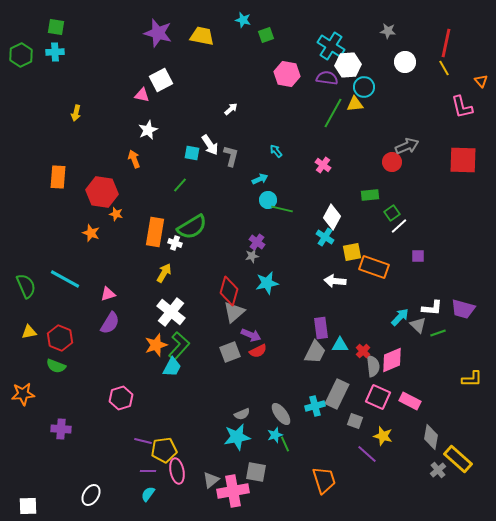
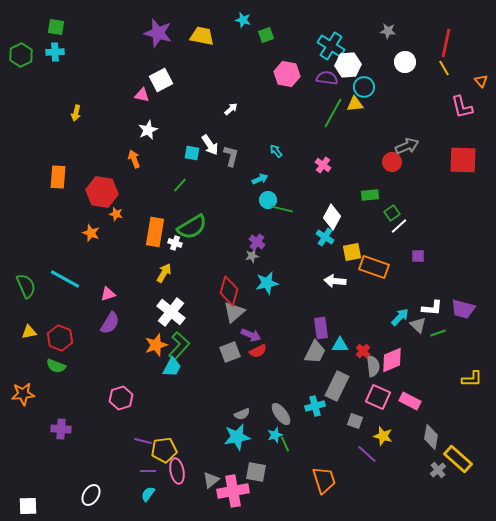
gray rectangle at (337, 394): moved 8 px up
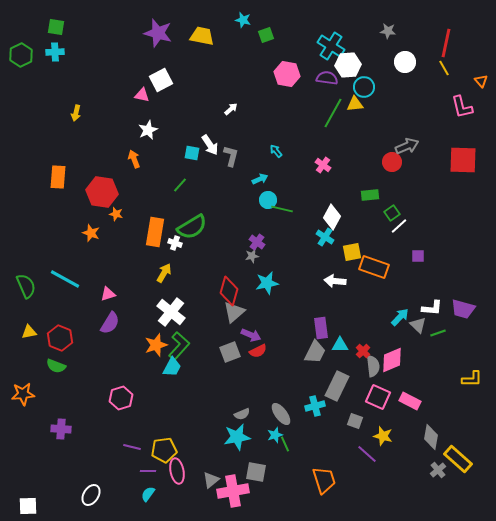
purple line at (143, 441): moved 11 px left, 6 px down
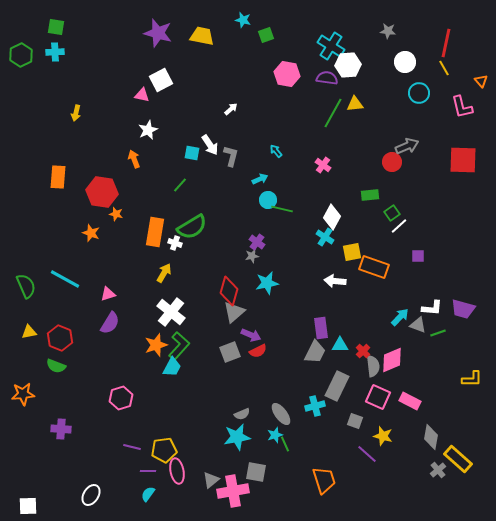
cyan circle at (364, 87): moved 55 px right, 6 px down
gray triangle at (418, 325): rotated 24 degrees counterclockwise
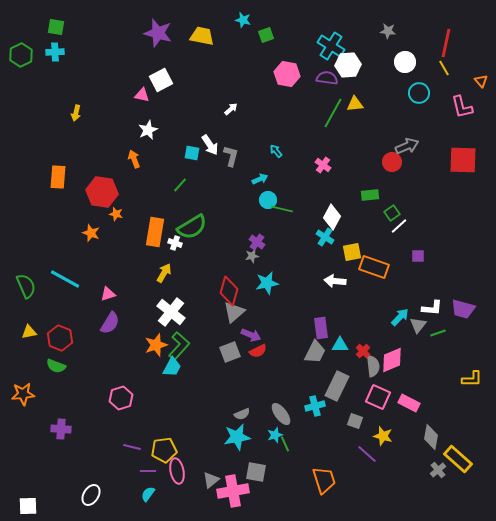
gray triangle at (418, 325): rotated 48 degrees clockwise
pink rectangle at (410, 401): moved 1 px left, 2 px down
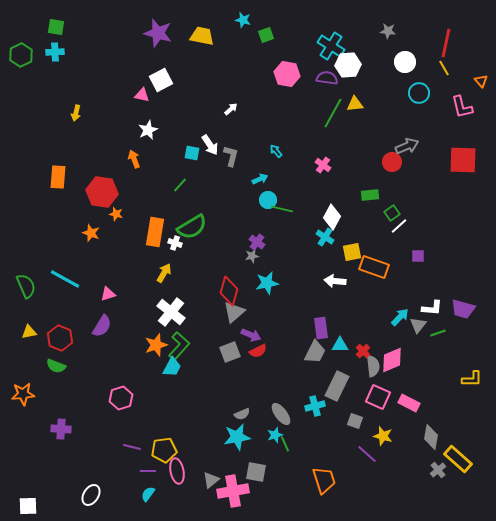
purple semicircle at (110, 323): moved 8 px left, 3 px down
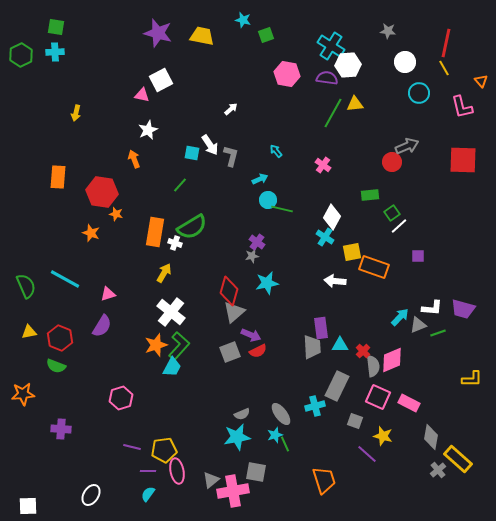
gray triangle at (418, 325): rotated 30 degrees clockwise
gray trapezoid at (315, 352): moved 3 px left, 5 px up; rotated 30 degrees counterclockwise
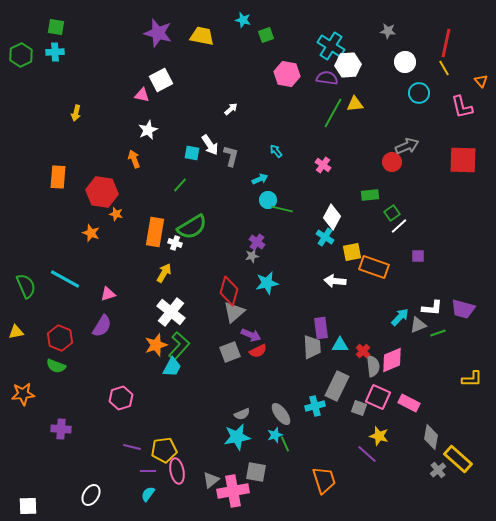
yellow triangle at (29, 332): moved 13 px left
gray square at (355, 421): moved 4 px right, 13 px up
yellow star at (383, 436): moved 4 px left
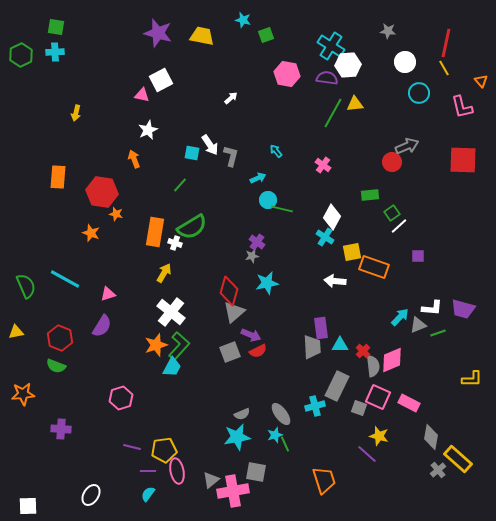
white arrow at (231, 109): moved 11 px up
cyan arrow at (260, 179): moved 2 px left, 1 px up
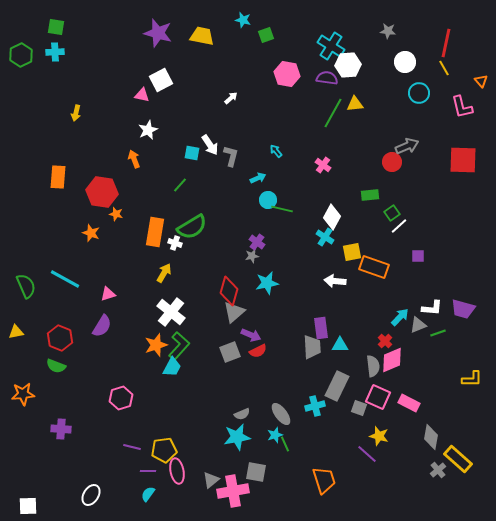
red cross at (363, 351): moved 22 px right, 10 px up
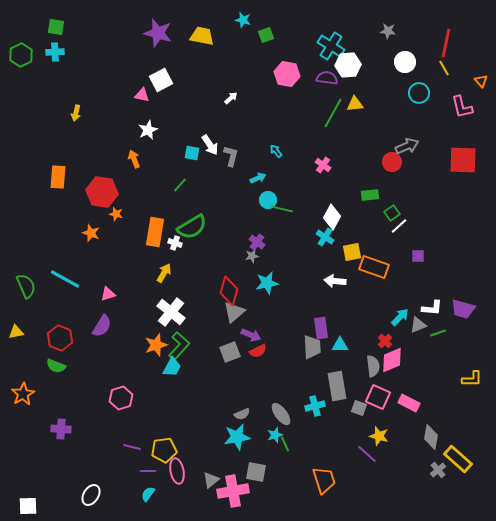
gray rectangle at (337, 386): rotated 36 degrees counterclockwise
orange star at (23, 394): rotated 25 degrees counterclockwise
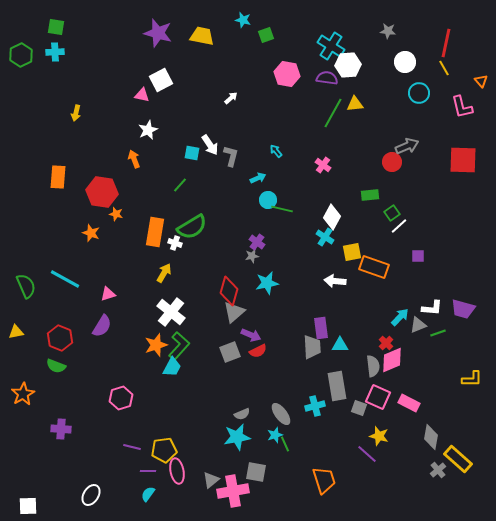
red cross at (385, 341): moved 1 px right, 2 px down
